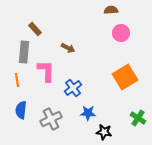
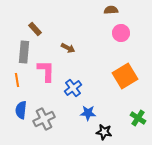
orange square: moved 1 px up
gray cross: moved 7 px left
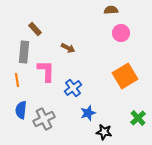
blue star: rotated 21 degrees counterclockwise
green cross: rotated 14 degrees clockwise
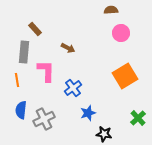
black star: moved 2 px down
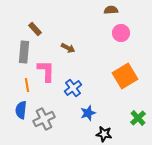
orange line: moved 10 px right, 5 px down
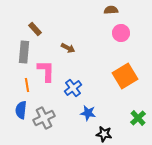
blue star: rotated 28 degrees clockwise
gray cross: moved 1 px up
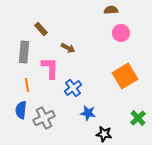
brown rectangle: moved 6 px right
pink L-shape: moved 4 px right, 3 px up
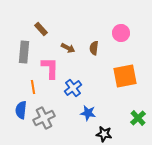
brown semicircle: moved 17 px left, 38 px down; rotated 80 degrees counterclockwise
orange square: rotated 20 degrees clockwise
orange line: moved 6 px right, 2 px down
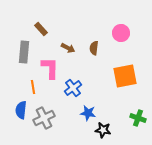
green cross: rotated 28 degrees counterclockwise
black star: moved 1 px left, 4 px up
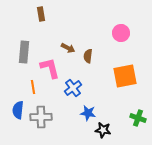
brown rectangle: moved 15 px up; rotated 32 degrees clockwise
brown semicircle: moved 6 px left, 8 px down
pink L-shape: rotated 15 degrees counterclockwise
blue semicircle: moved 3 px left
gray cross: moved 3 px left, 1 px up; rotated 25 degrees clockwise
